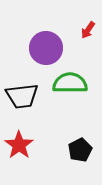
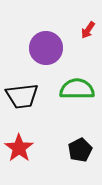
green semicircle: moved 7 px right, 6 px down
red star: moved 3 px down
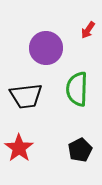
green semicircle: rotated 88 degrees counterclockwise
black trapezoid: moved 4 px right
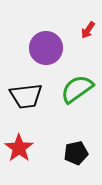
green semicircle: rotated 52 degrees clockwise
black pentagon: moved 4 px left, 3 px down; rotated 15 degrees clockwise
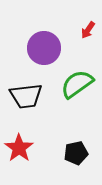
purple circle: moved 2 px left
green semicircle: moved 5 px up
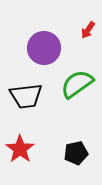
red star: moved 1 px right, 1 px down
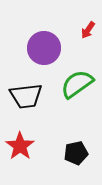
red star: moved 3 px up
